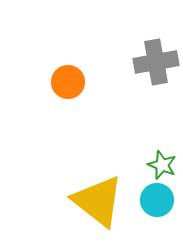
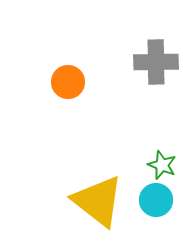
gray cross: rotated 9 degrees clockwise
cyan circle: moved 1 px left
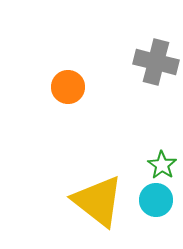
gray cross: rotated 15 degrees clockwise
orange circle: moved 5 px down
green star: rotated 12 degrees clockwise
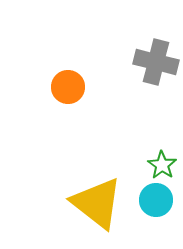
yellow triangle: moved 1 px left, 2 px down
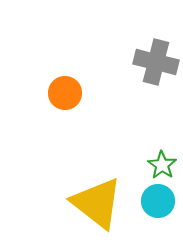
orange circle: moved 3 px left, 6 px down
cyan circle: moved 2 px right, 1 px down
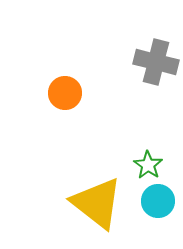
green star: moved 14 px left
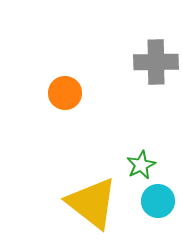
gray cross: rotated 15 degrees counterclockwise
green star: moved 7 px left; rotated 12 degrees clockwise
yellow triangle: moved 5 px left
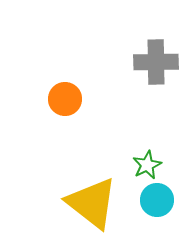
orange circle: moved 6 px down
green star: moved 6 px right
cyan circle: moved 1 px left, 1 px up
